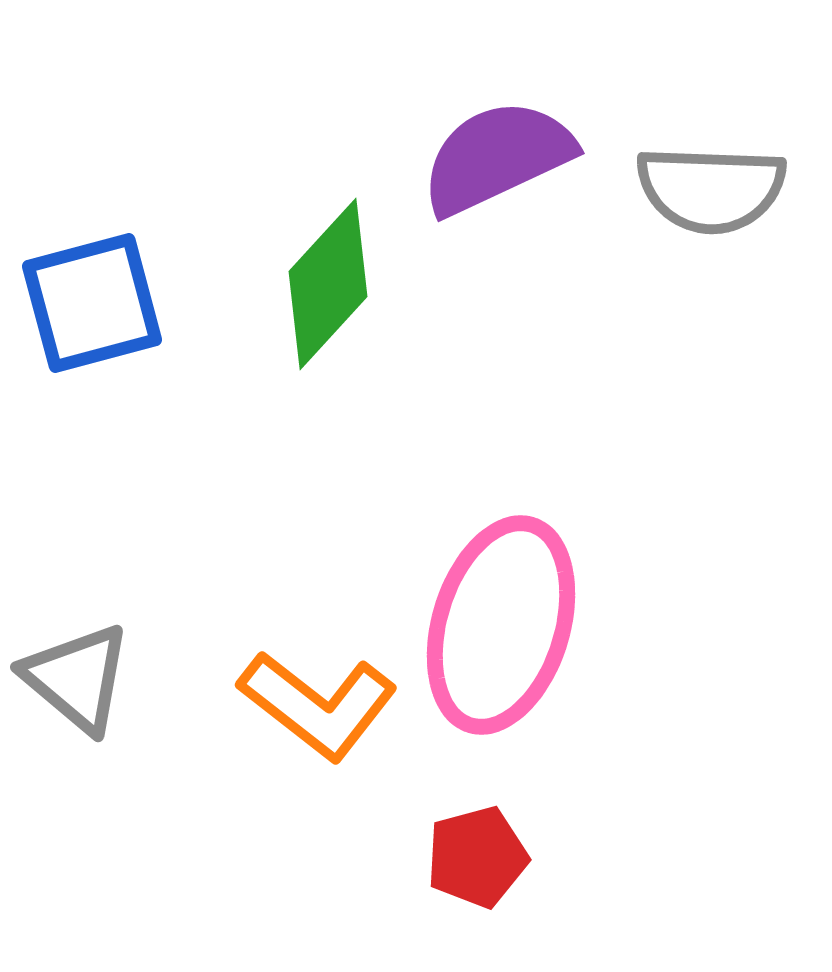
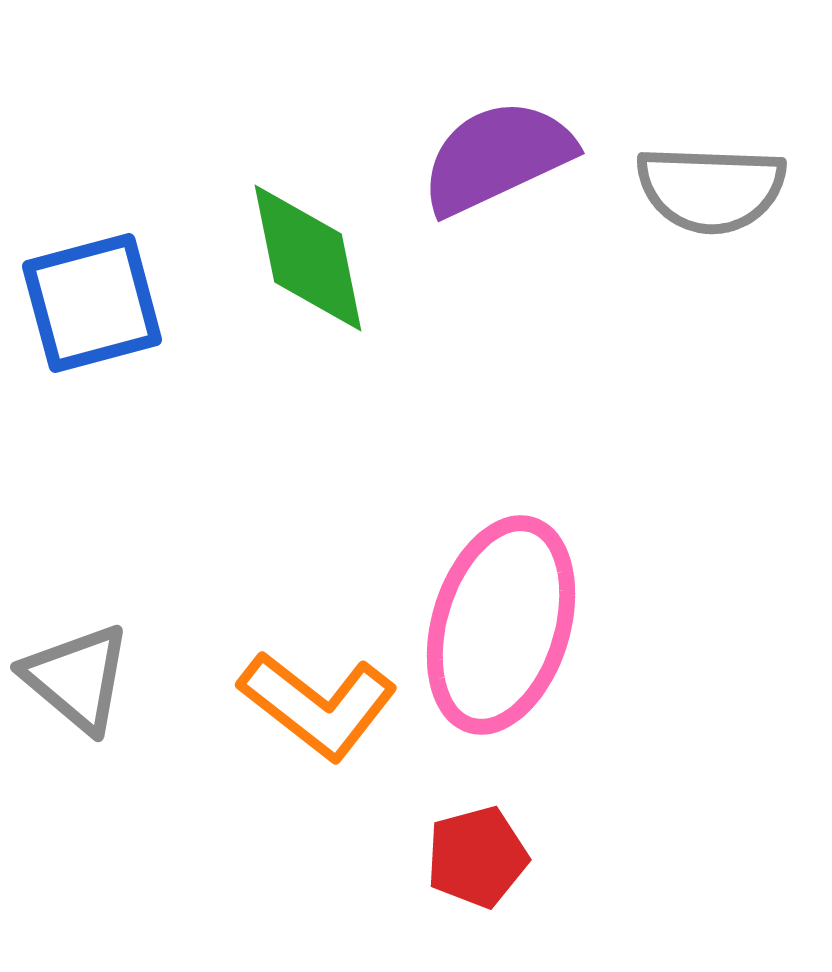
green diamond: moved 20 px left, 26 px up; rotated 54 degrees counterclockwise
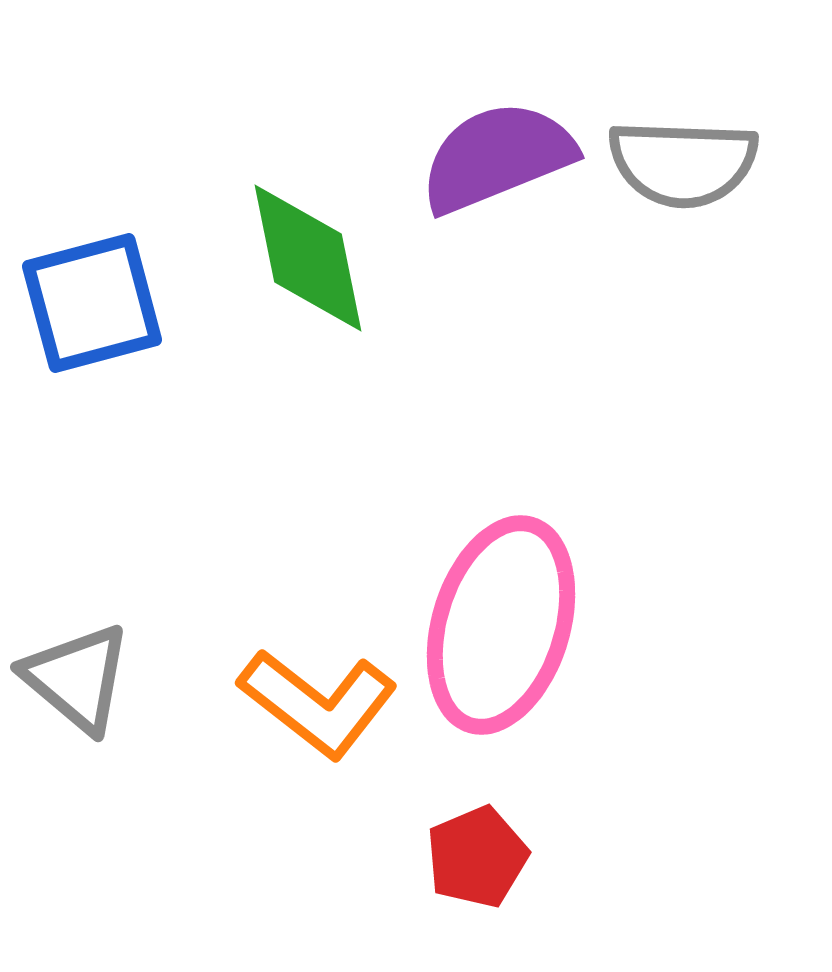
purple semicircle: rotated 3 degrees clockwise
gray semicircle: moved 28 px left, 26 px up
orange L-shape: moved 2 px up
red pentagon: rotated 8 degrees counterclockwise
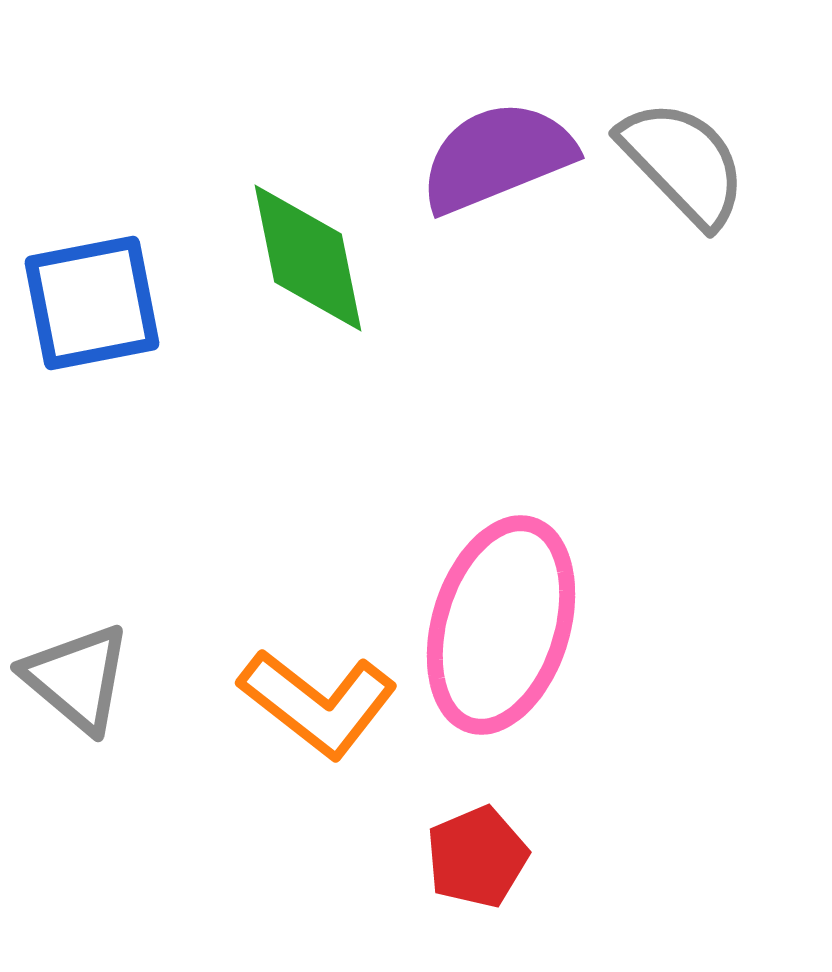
gray semicircle: rotated 136 degrees counterclockwise
blue square: rotated 4 degrees clockwise
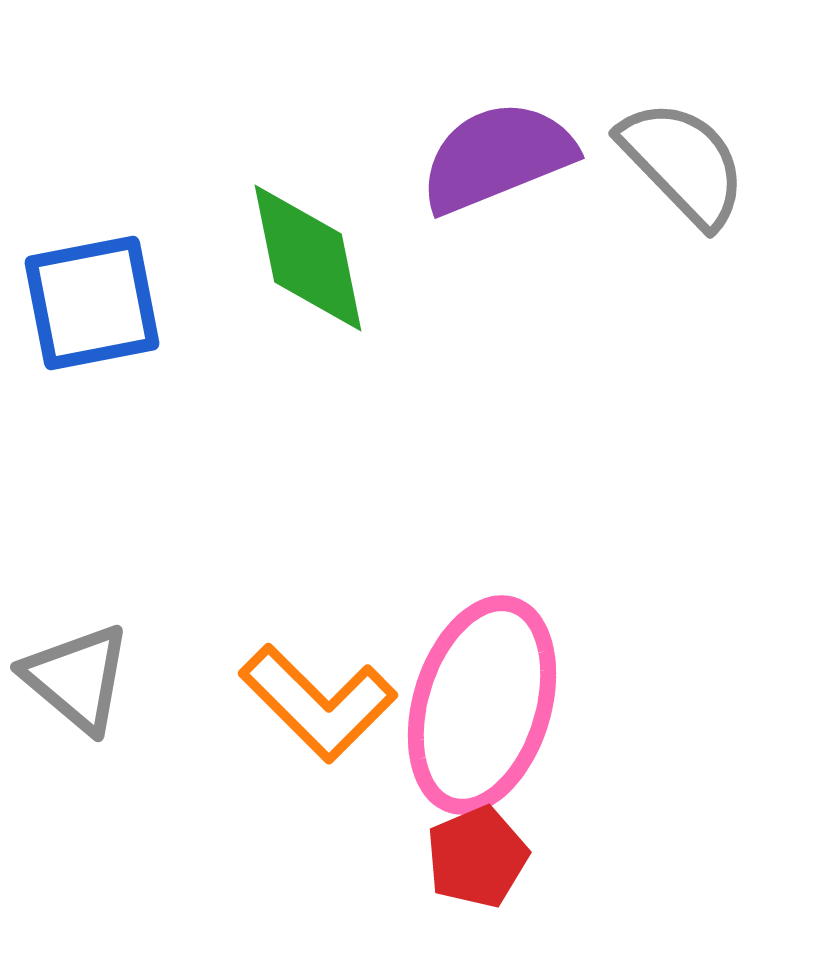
pink ellipse: moved 19 px left, 80 px down
orange L-shape: rotated 7 degrees clockwise
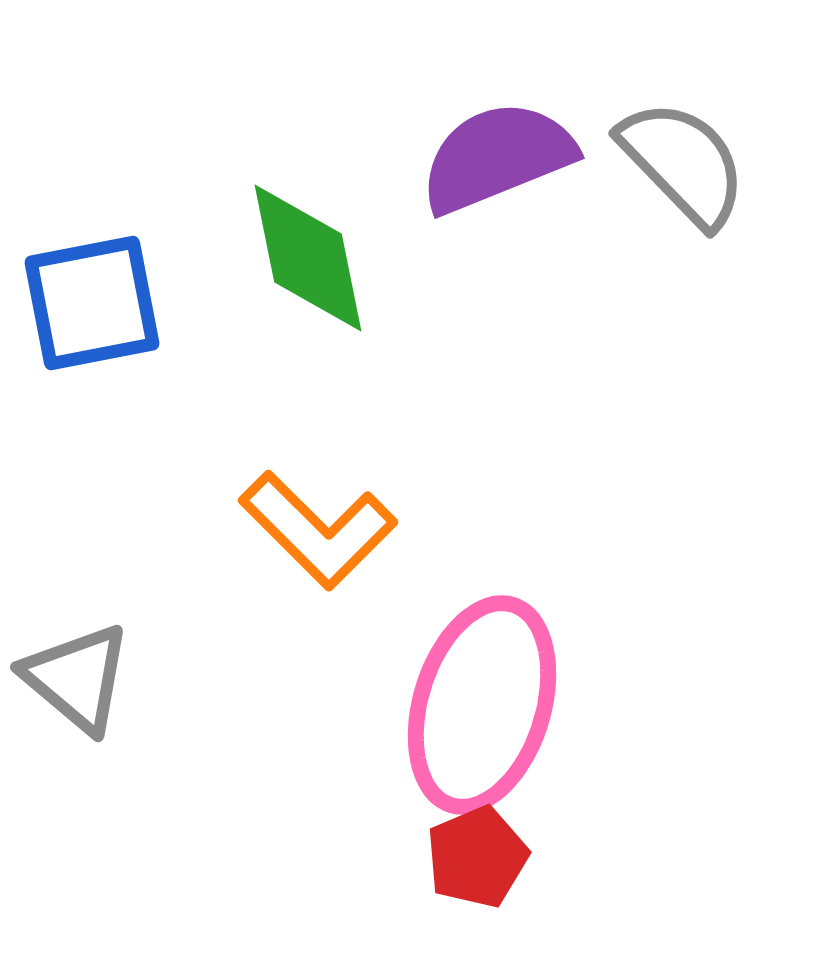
orange L-shape: moved 173 px up
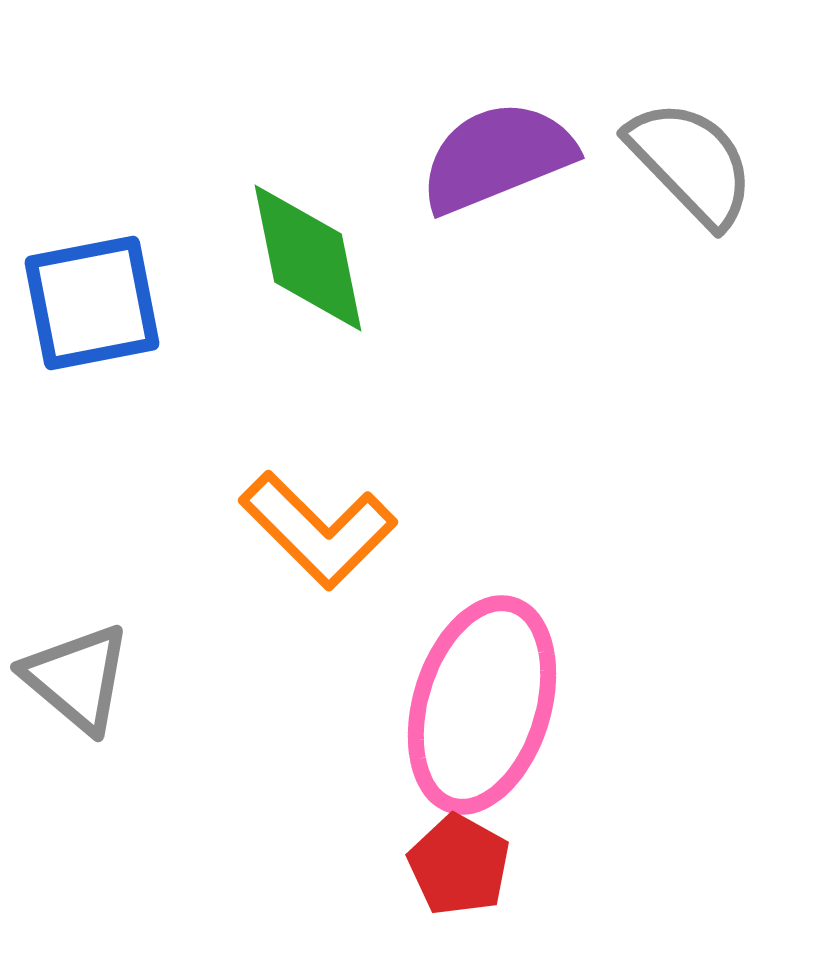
gray semicircle: moved 8 px right
red pentagon: moved 18 px left, 8 px down; rotated 20 degrees counterclockwise
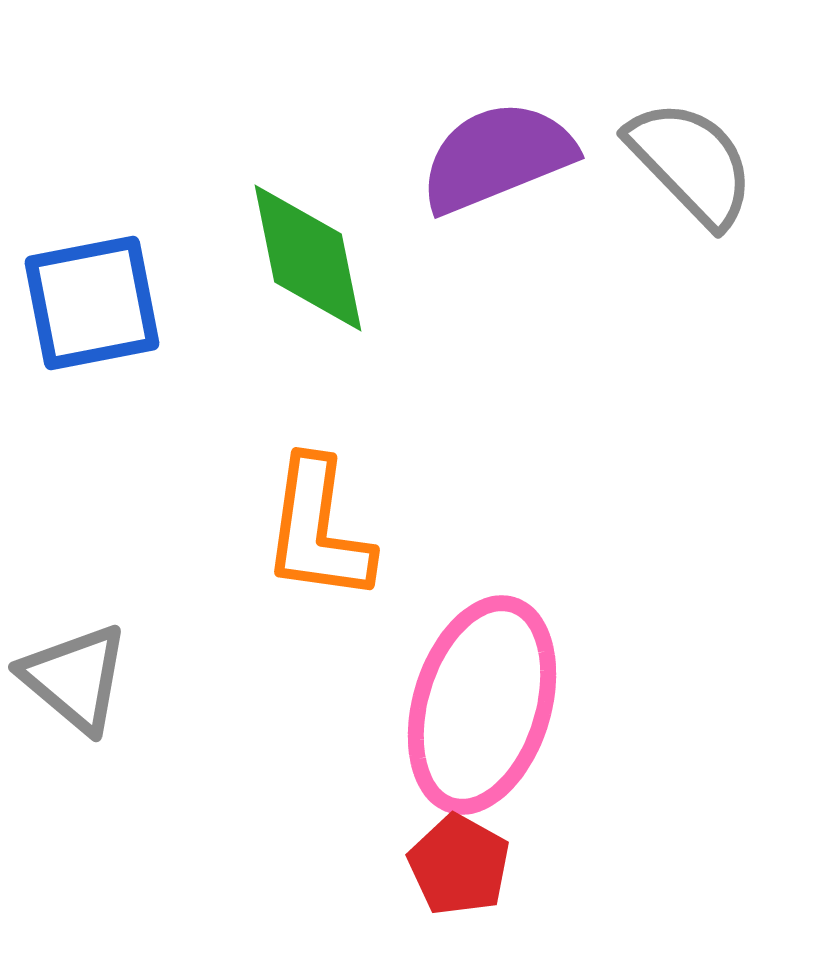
orange L-shape: rotated 53 degrees clockwise
gray triangle: moved 2 px left
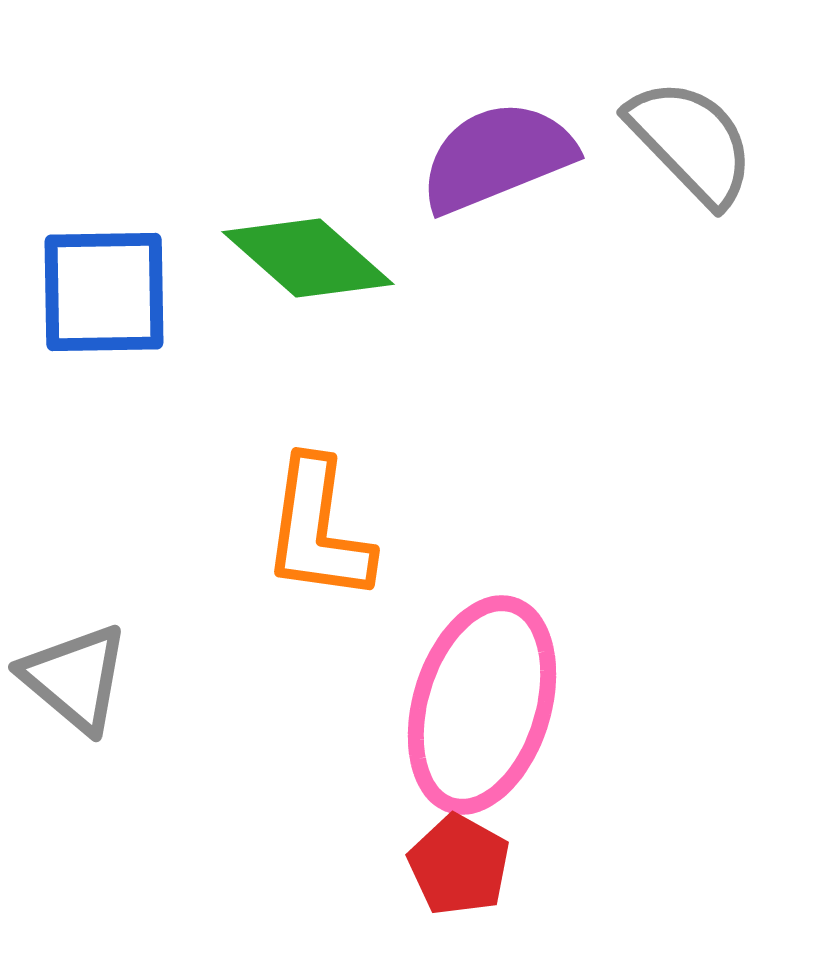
gray semicircle: moved 21 px up
green diamond: rotated 37 degrees counterclockwise
blue square: moved 12 px right, 11 px up; rotated 10 degrees clockwise
